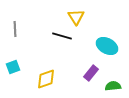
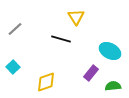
gray line: rotated 49 degrees clockwise
black line: moved 1 px left, 3 px down
cyan ellipse: moved 3 px right, 5 px down
cyan square: rotated 24 degrees counterclockwise
yellow diamond: moved 3 px down
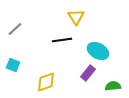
black line: moved 1 px right, 1 px down; rotated 24 degrees counterclockwise
cyan ellipse: moved 12 px left
cyan square: moved 2 px up; rotated 24 degrees counterclockwise
purple rectangle: moved 3 px left
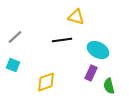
yellow triangle: rotated 42 degrees counterclockwise
gray line: moved 8 px down
cyan ellipse: moved 1 px up
purple rectangle: moved 3 px right; rotated 14 degrees counterclockwise
green semicircle: moved 4 px left; rotated 98 degrees counterclockwise
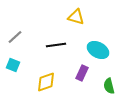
black line: moved 6 px left, 5 px down
purple rectangle: moved 9 px left
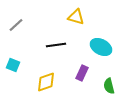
gray line: moved 1 px right, 12 px up
cyan ellipse: moved 3 px right, 3 px up
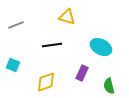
yellow triangle: moved 9 px left
gray line: rotated 21 degrees clockwise
black line: moved 4 px left
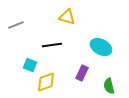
cyan square: moved 17 px right
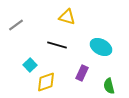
gray line: rotated 14 degrees counterclockwise
black line: moved 5 px right; rotated 24 degrees clockwise
cyan square: rotated 24 degrees clockwise
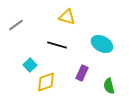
cyan ellipse: moved 1 px right, 3 px up
